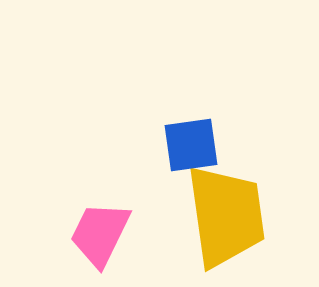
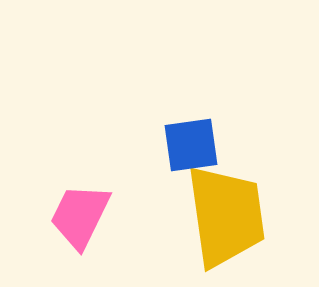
pink trapezoid: moved 20 px left, 18 px up
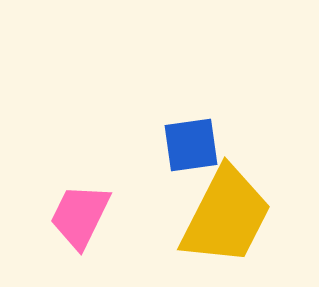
yellow trapezoid: rotated 35 degrees clockwise
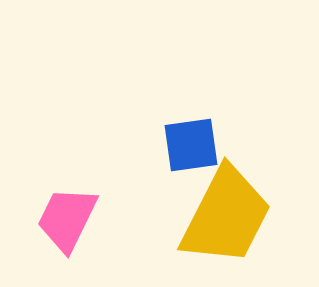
pink trapezoid: moved 13 px left, 3 px down
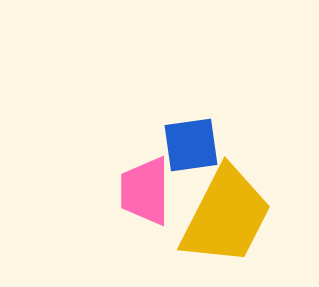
pink trapezoid: moved 78 px right, 28 px up; rotated 26 degrees counterclockwise
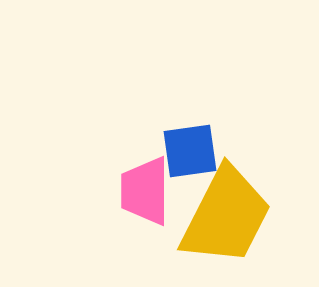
blue square: moved 1 px left, 6 px down
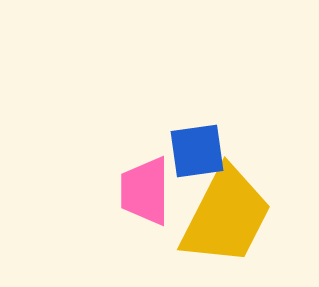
blue square: moved 7 px right
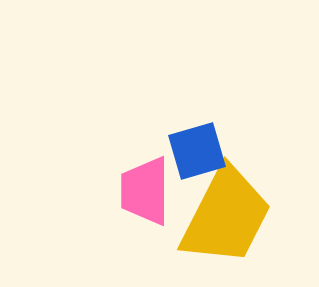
blue square: rotated 8 degrees counterclockwise
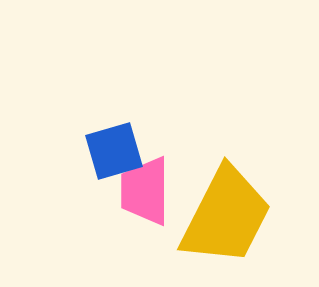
blue square: moved 83 px left
